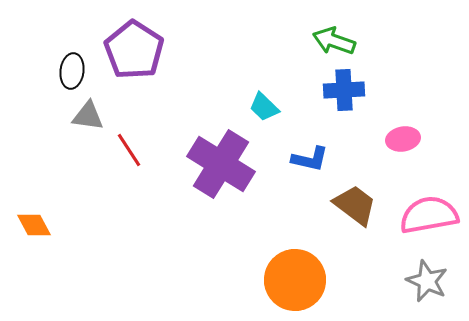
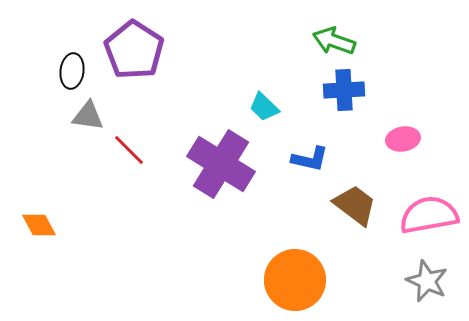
red line: rotated 12 degrees counterclockwise
orange diamond: moved 5 px right
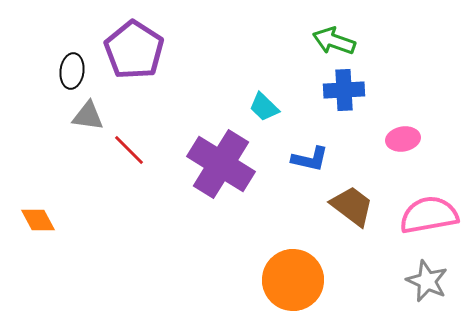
brown trapezoid: moved 3 px left, 1 px down
orange diamond: moved 1 px left, 5 px up
orange circle: moved 2 px left
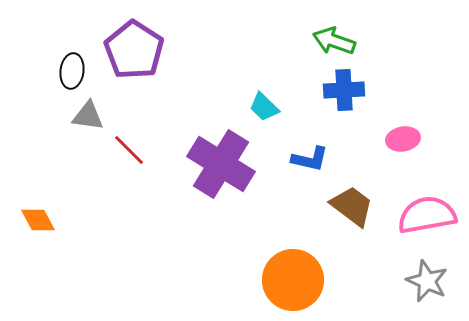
pink semicircle: moved 2 px left
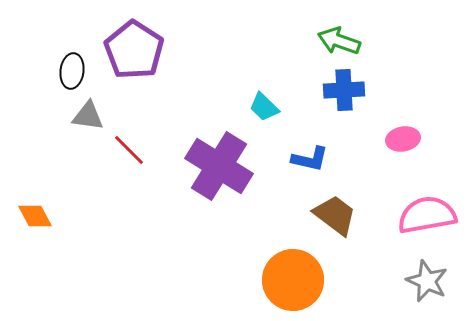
green arrow: moved 5 px right
purple cross: moved 2 px left, 2 px down
brown trapezoid: moved 17 px left, 9 px down
orange diamond: moved 3 px left, 4 px up
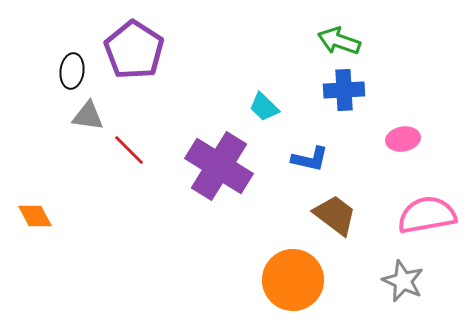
gray star: moved 24 px left
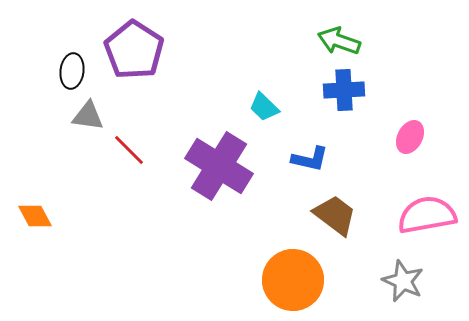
pink ellipse: moved 7 px right, 2 px up; rotated 52 degrees counterclockwise
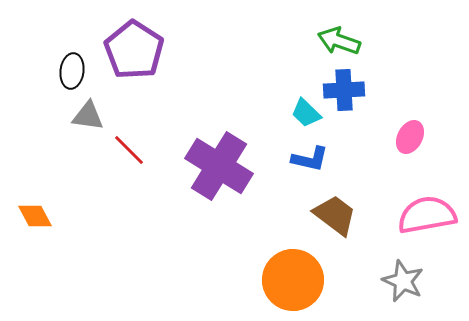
cyan trapezoid: moved 42 px right, 6 px down
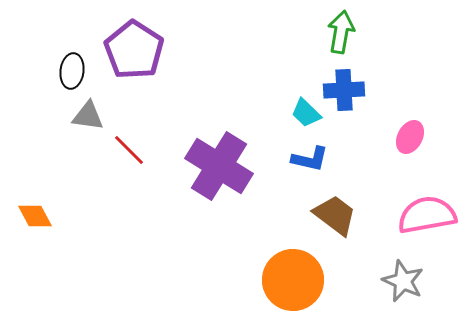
green arrow: moved 2 px right, 9 px up; rotated 81 degrees clockwise
